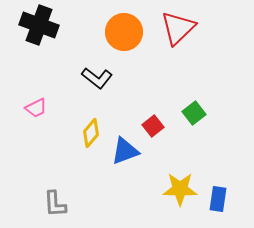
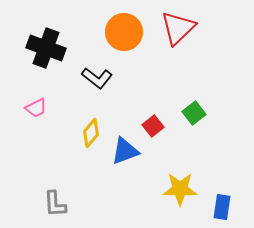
black cross: moved 7 px right, 23 px down
blue rectangle: moved 4 px right, 8 px down
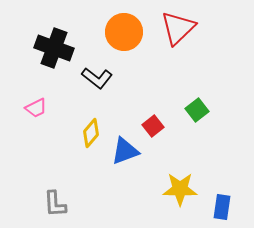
black cross: moved 8 px right
green square: moved 3 px right, 3 px up
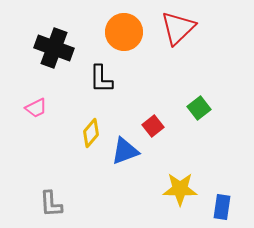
black L-shape: moved 4 px right, 1 px down; rotated 52 degrees clockwise
green square: moved 2 px right, 2 px up
gray L-shape: moved 4 px left
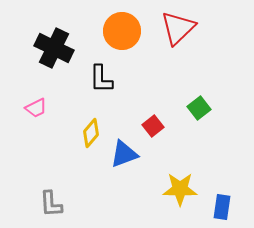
orange circle: moved 2 px left, 1 px up
black cross: rotated 6 degrees clockwise
blue triangle: moved 1 px left, 3 px down
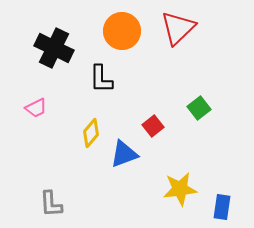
yellow star: rotated 8 degrees counterclockwise
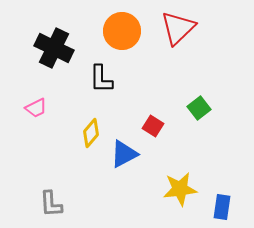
red square: rotated 20 degrees counterclockwise
blue triangle: rotated 8 degrees counterclockwise
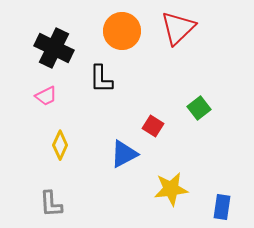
pink trapezoid: moved 10 px right, 12 px up
yellow diamond: moved 31 px left, 12 px down; rotated 16 degrees counterclockwise
yellow star: moved 9 px left
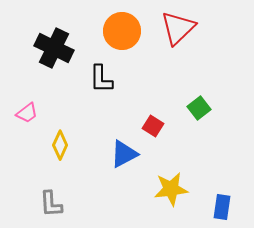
pink trapezoid: moved 19 px left, 17 px down; rotated 10 degrees counterclockwise
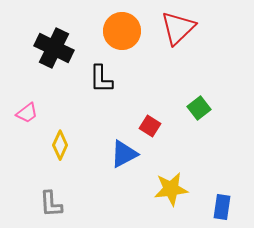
red square: moved 3 px left
